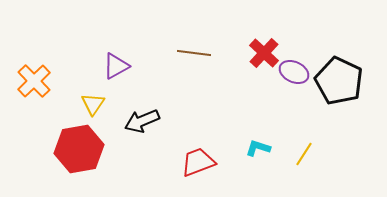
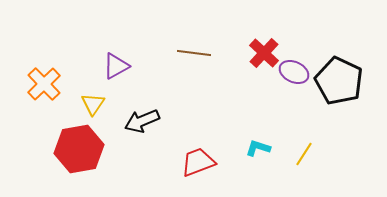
orange cross: moved 10 px right, 3 px down
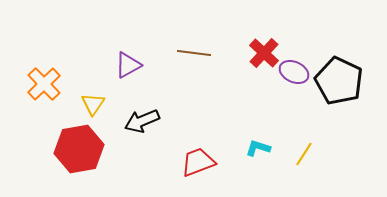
purple triangle: moved 12 px right, 1 px up
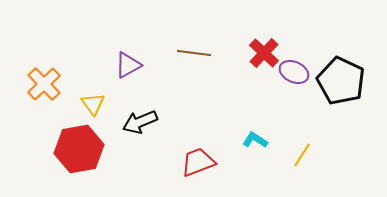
black pentagon: moved 2 px right
yellow triangle: rotated 10 degrees counterclockwise
black arrow: moved 2 px left, 1 px down
cyan L-shape: moved 3 px left, 8 px up; rotated 15 degrees clockwise
yellow line: moved 2 px left, 1 px down
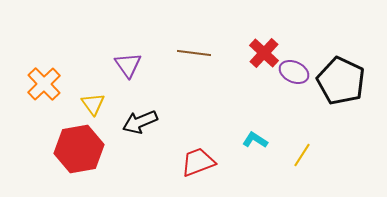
purple triangle: rotated 36 degrees counterclockwise
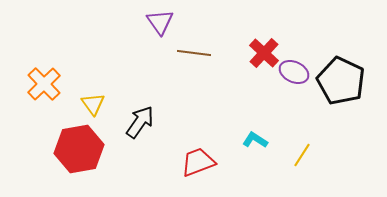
purple triangle: moved 32 px right, 43 px up
black arrow: rotated 148 degrees clockwise
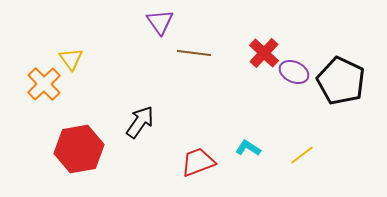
yellow triangle: moved 22 px left, 45 px up
cyan L-shape: moved 7 px left, 8 px down
yellow line: rotated 20 degrees clockwise
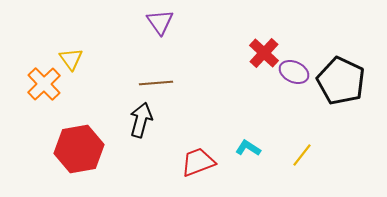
brown line: moved 38 px left, 30 px down; rotated 12 degrees counterclockwise
black arrow: moved 1 px right, 2 px up; rotated 20 degrees counterclockwise
yellow line: rotated 15 degrees counterclockwise
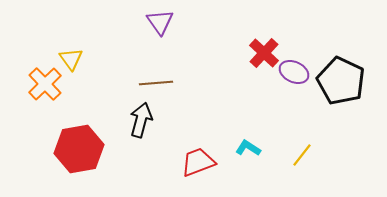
orange cross: moved 1 px right
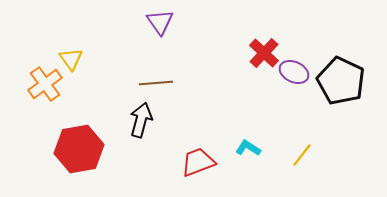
orange cross: rotated 8 degrees clockwise
